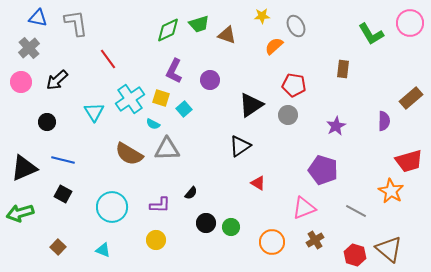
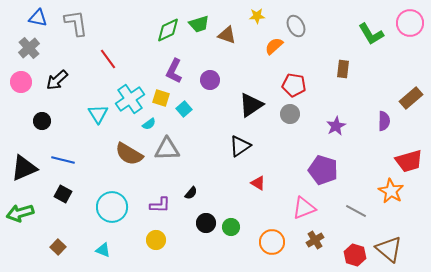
yellow star at (262, 16): moved 5 px left
cyan triangle at (94, 112): moved 4 px right, 2 px down
gray circle at (288, 115): moved 2 px right, 1 px up
black circle at (47, 122): moved 5 px left, 1 px up
cyan semicircle at (153, 124): moved 4 px left; rotated 64 degrees counterclockwise
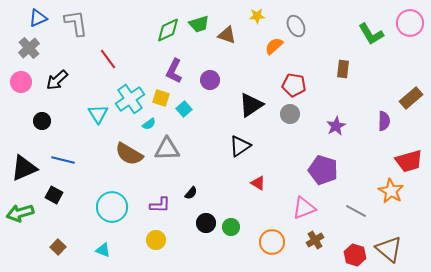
blue triangle at (38, 18): rotated 36 degrees counterclockwise
black square at (63, 194): moved 9 px left, 1 px down
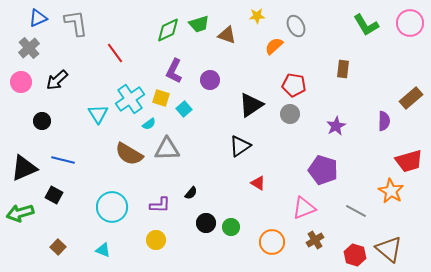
green L-shape at (371, 34): moved 5 px left, 9 px up
red line at (108, 59): moved 7 px right, 6 px up
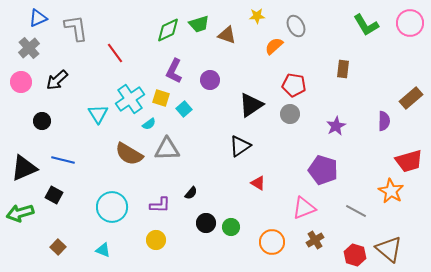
gray L-shape at (76, 23): moved 5 px down
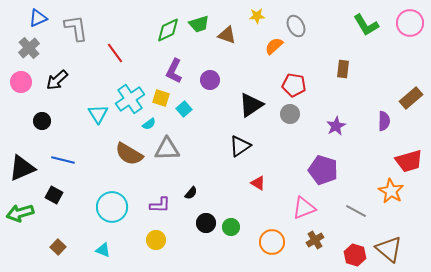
black triangle at (24, 168): moved 2 px left
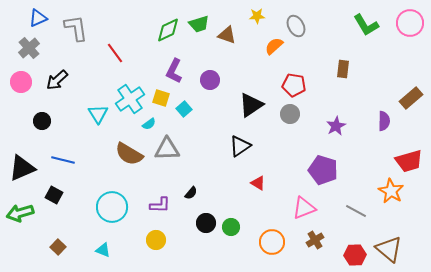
red hexagon at (355, 255): rotated 20 degrees counterclockwise
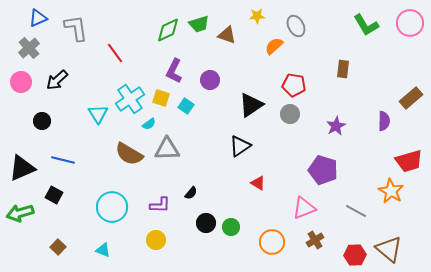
cyan square at (184, 109): moved 2 px right, 3 px up; rotated 14 degrees counterclockwise
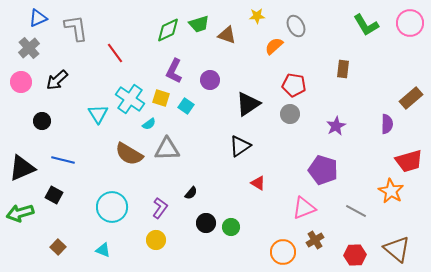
cyan cross at (130, 99): rotated 20 degrees counterclockwise
black triangle at (251, 105): moved 3 px left, 1 px up
purple semicircle at (384, 121): moved 3 px right, 3 px down
purple L-shape at (160, 205): moved 3 px down; rotated 55 degrees counterclockwise
orange circle at (272, 242): moved 11 px right, 10 px down
brown triangle at (389, 249): moved 8 px right
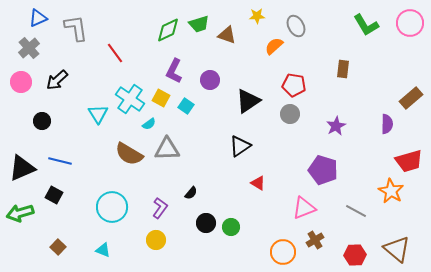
yellow square at (161, 98): rotated 12 degrees clockwise
black triangle at (248, 104): moved 3 px up
blue line at (63, 160): moved 3 px left, 1 px down
